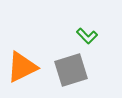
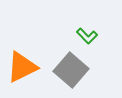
gray square: rotated 32 degrees counterclockwise
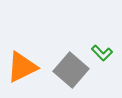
green L-shape: moved 15 px right, 17 px down
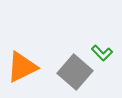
gray square: moved 4 px right, 2 px down
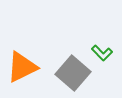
gray square: moved 2 px left, 1 px down
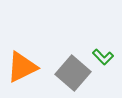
green L-shape: moved 1 px right, 4 px down
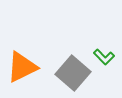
green L-shape: moved 1 px right
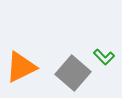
orange triangle: moved 1 px left
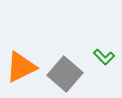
gray square: moved 8 px left, 1 px down
